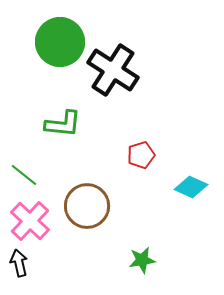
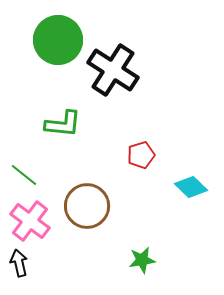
green circle: moved 2 px left, 2 px up
cyan diamond: rotated 20 degrees clockwise
pink cross: rotated 6 degrees counterclockwise
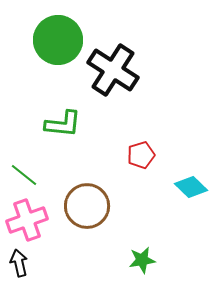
pink cross: moved 3 px left, 1 px up; rotated 33 degrees clockwise
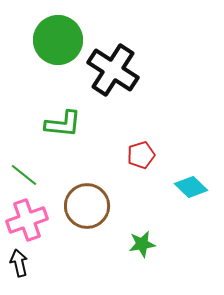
green star: moved 16 px up
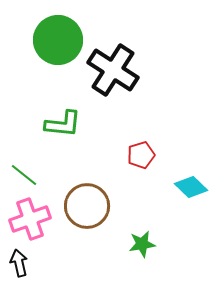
pink cross: moved 3 px right, 1 px up
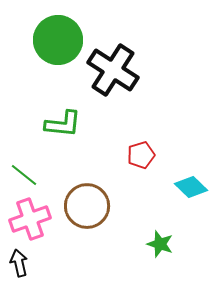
green star: moved 18 px right; rotated 28 degrees clockwise
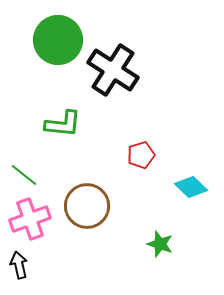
black arrow: moved 2 px down
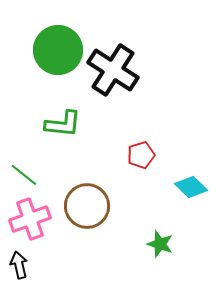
green circle: moved 10 px down
